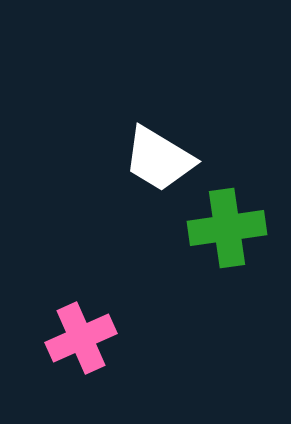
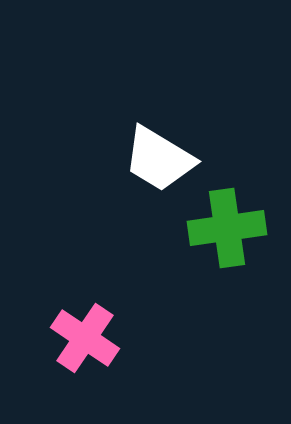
pink cross: moved 4 px right; rotated 32 degrees counterclockwise
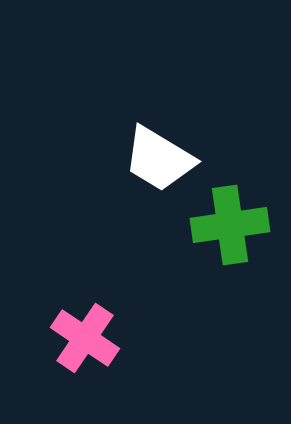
green cross: moved 3 px right, 3 px up
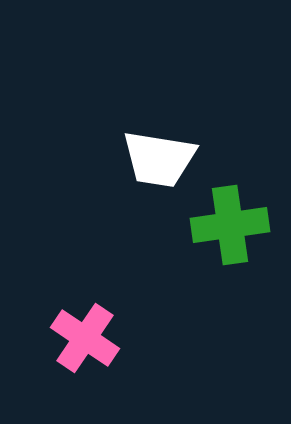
white trapezoid: rotated 22 degrees counterclockwise
